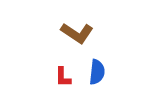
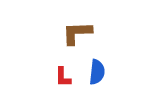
brown L-shape: rotated 144 degrees clockwise
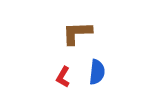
red L-shape: rotated 30 degrees clockwise
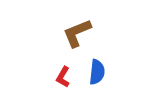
brown L-shape: rotated 20 degrees counterclockwise
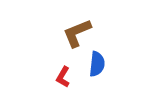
blue semicircle: moved 8 px up
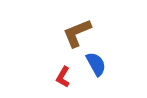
blue semicircle: moved 1 px left; rotated 35 degrees counterclockwise
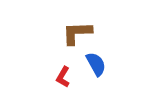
brown L-shape: rotated 20 degrees clockwise
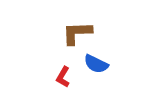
blue semicircle: rotated 145 degrees clockwise
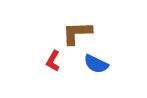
red L-shape: moved 10 px left, 16 px up
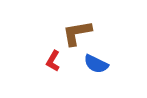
brown L-shape: rotated 8 degrees counterclockwise
